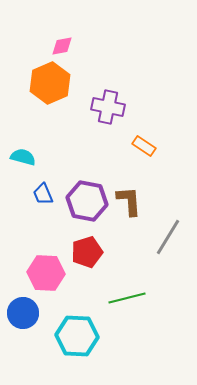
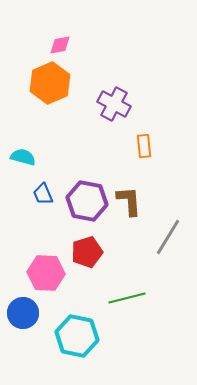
pink diamond: moved 2 px left, 1 px up
purple cross: moved 6 px right, 3 px up; rotated 16 degrees clockwise
orange rectangle: rotated 50 degrees clockwise
cyan hexagon: rotated 9 degrees clockwise
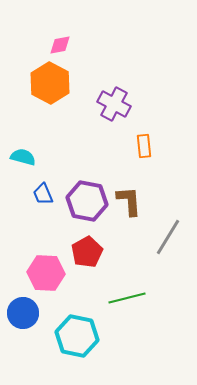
orange hexagon: rotated 9 degrees counterclockwise
red pentagon: rotated 12 degrees counterclockwise
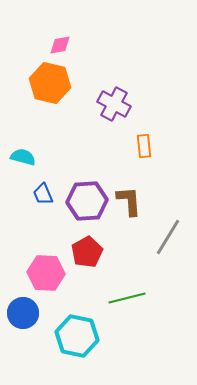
orange hexagon: rotated 15 degrees counterclockwise
purple hexagon: rotated 15 degrees counterclockwise
